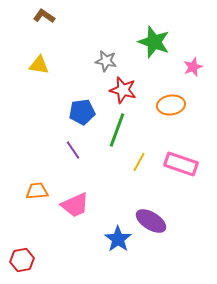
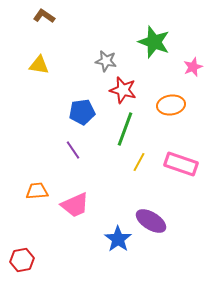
green line: moved 8 px right, 1 px up
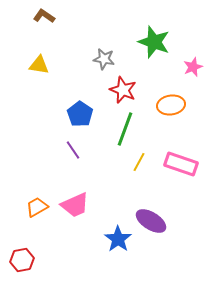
gray star: moved 2 px left, 2 px up
red star: rotated 8 degrees clockwise
blue pentagon: moved 2 px left, 2 px down; rotated 30 degrees counterclockwise
orange trapezoid: moved 16 px down; rotated 25 degrees counterclockwise
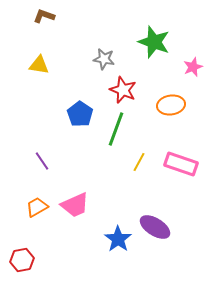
brown L-shape: rotated 15 degrees counterclockwise
green line: moved 9 px left
purple line: moved 31 px left, 11 px down
purple ellipse: moved 4 px right, 6 px down
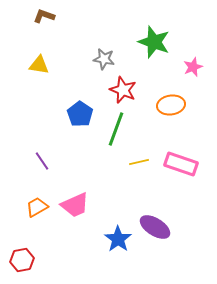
yellow line: rotated 48 degrees clockwise
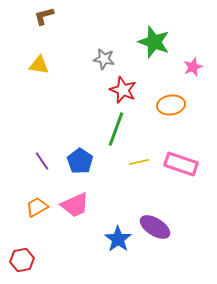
brown L-shape: rotated 35 degrees counterclockwise
blue pentagon: moved 47 px down
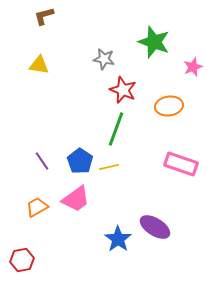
orange ellipse: moved 2 px left, 1 px down
yellow line: moved 30 px left, 5 px down
pink trapezoid: moved 1 px right, 6 px up; rotated 12 degrees counterclockwise
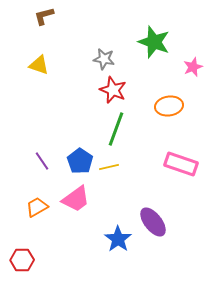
yellow triangle: rotated 10 degrees clockwise
red star: moved 10 px left
purple ellipse: moved 2 px left, 5 px up; rotated 20 degrees clockwise
red hexagon: rotated 10 degrees clockwise
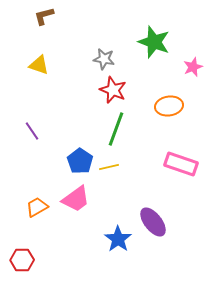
purple line: moved 10 px left, 30 px up
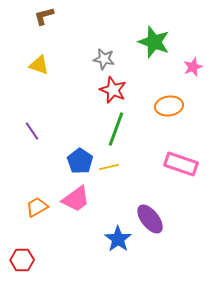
purple ellipse: moved 3 px left, 3 px up
